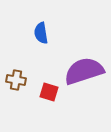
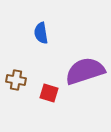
purple semicircle: moved 1 px right
red square: moved 1 px down
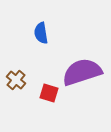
purple semicircle: moved 3 px left, 1 px down
brown cross: rotated 30 degrees clockwise
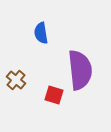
purple semicircle: moved 2 px left, 2 px up; rotated 102 degrees clockwise
red square: moved 5 px right, 2 px down
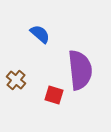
blue semicircle: moved 1 px left, 1 px down; rotated 140 degrees clockwise
